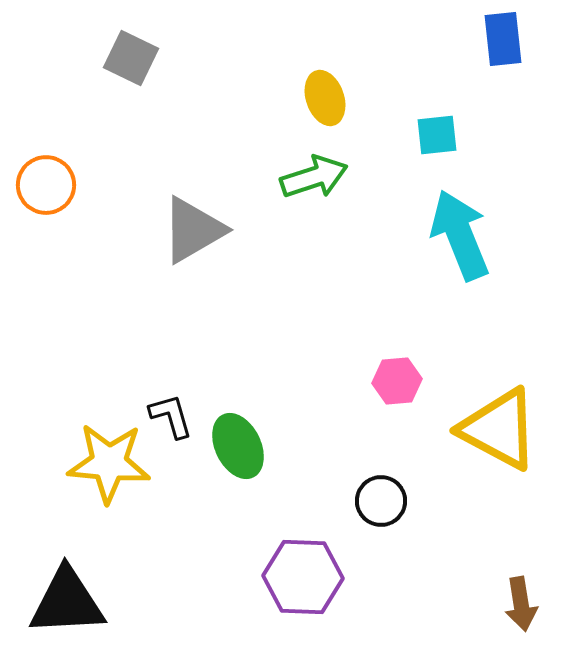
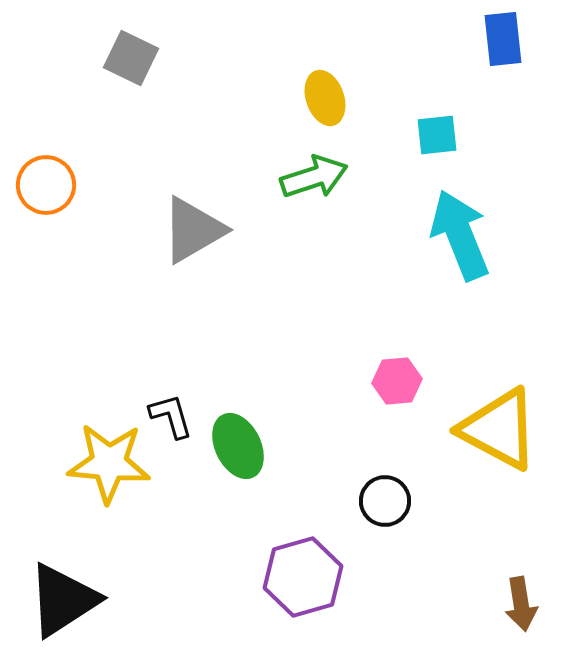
black circle: moved 4 px right
purple hexagon: rotated 18 degrees counterclockwise
black triangle: moved 4 px left, 2 px up; rotated 30 degrees counterclockwise
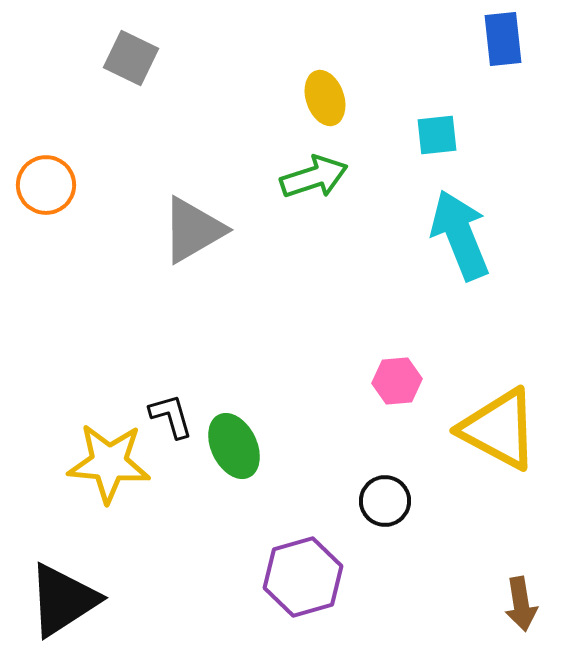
green ellipse: moved 4 px left
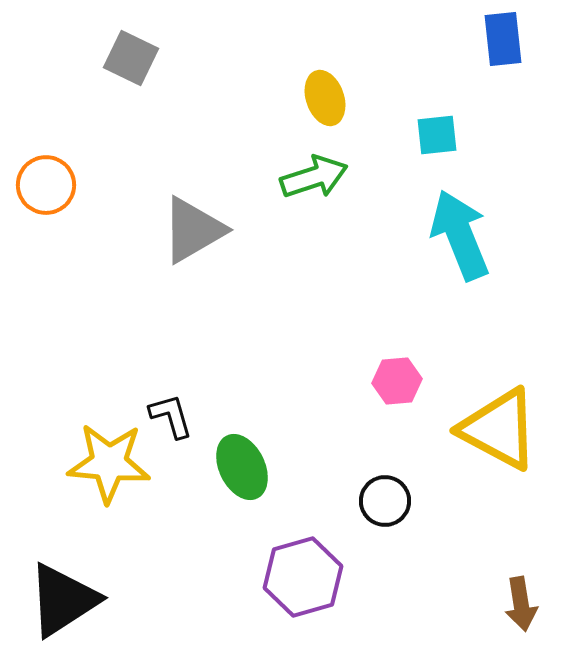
green ellipse: moved 8 px right, 21 px down
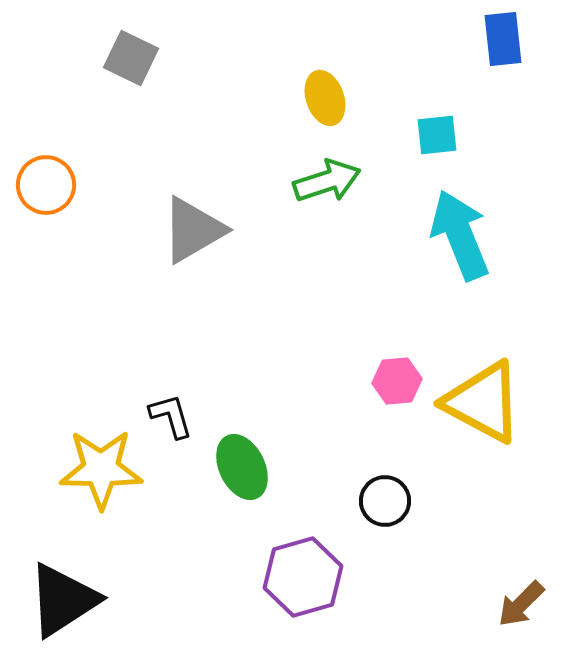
green arrow: moved 13 px right, 4 px down
yellow triangle: moved 16 px left, 27 px up
yellow star: moved 8 px left, 6 px down; rotated 4 degrees counterclockwise
brown arrow: rotated 54 degrees clockwise
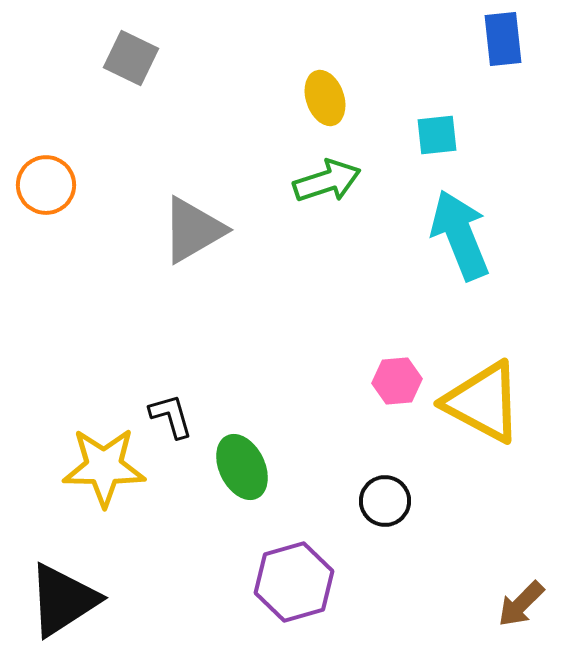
yellow star: moved 3 px right, 2 px up
purple hexagon: moved 9 px left, 5 px down
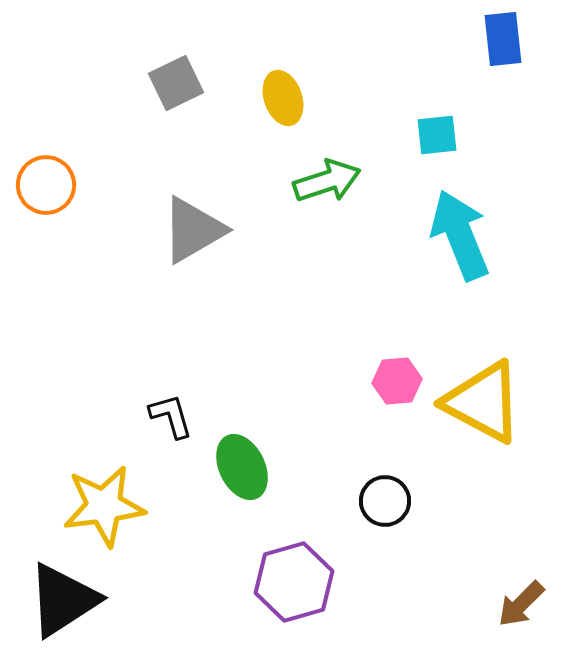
gray square: moved 45 px right, 25 px down; rotated 38 degrees clockwise
yellow ellipse: moved 42 px left
yellow star: moved 39 px down; rotated 8 degrees counterclockwise
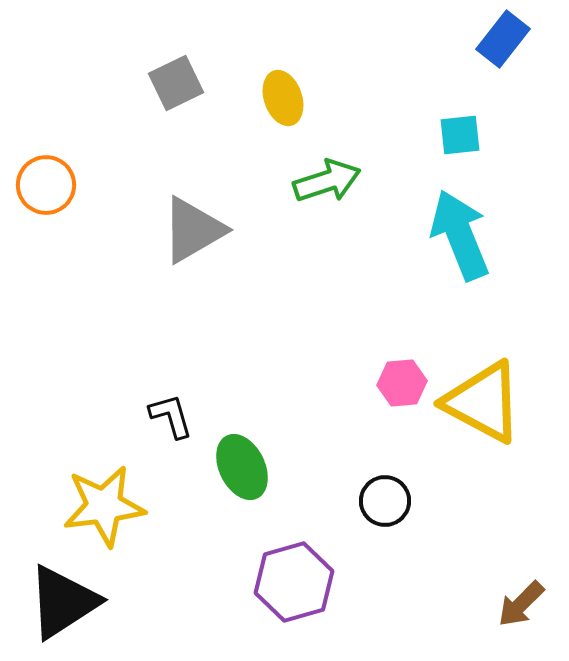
blue rectangle: rotated 44 degrees clockwise
cyan square: moved 23 px right
pink hexagon: moved 5 px right, 2 px down
black triangle: moved 2 px down
